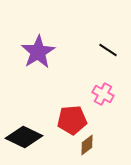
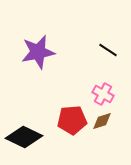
purple star: rotated 20 degrees clockwise
brown diamond: moved 15 px right, 24 px up; rotated 20 degrees clockwise
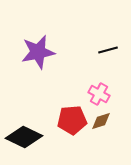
black line: rotated 48 degrees counterclockwise
pink cross: moved 4 px left
brown diamond: moved 1 px left
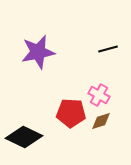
black line: moved 1 px up
pink cross: moved 1 px down
red pentagon: moved 1 px left, 7 px up; rotated 8 degrees clockwise
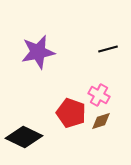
red pentagon: rotated 16 degrees clockwise
